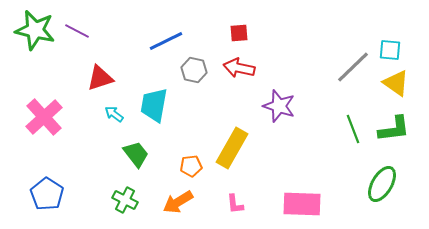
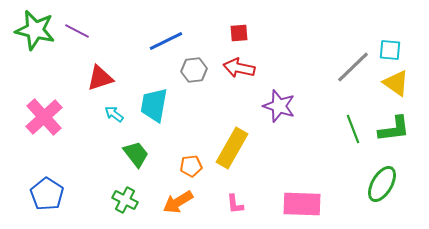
gray hexagon: rotated 20 degrees counterclockwise
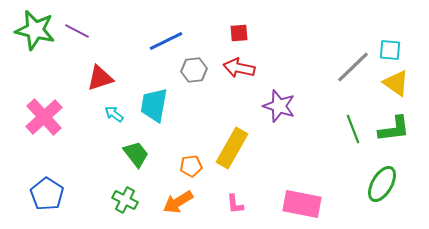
pink rectangle: rotated 9 degrees clockwise
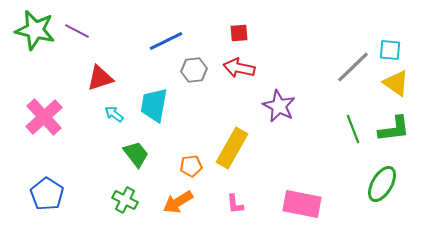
purple star: rotated 8 degrees clockwise
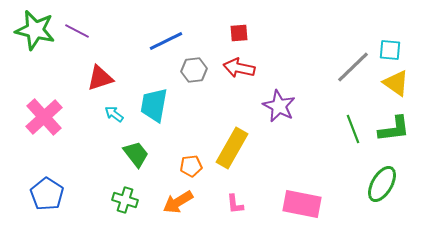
green cross: rotated 10 degrees counterclockwise
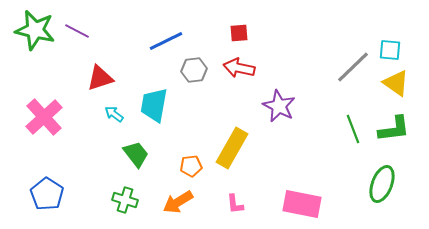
green ellipse: rotated 9 degrees counterclockwise
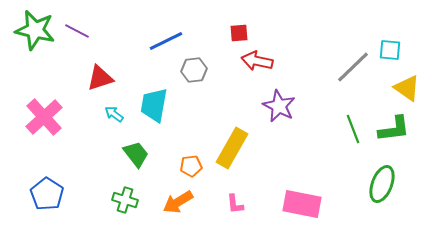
red arrow: moved 18 px right, 7 px up
yellow triangle: moved 11 px right, 5 px down
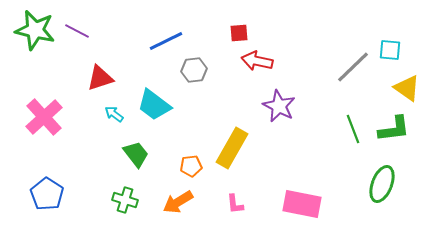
cyan trapezoid: rotated 63 degrees counterclockwise
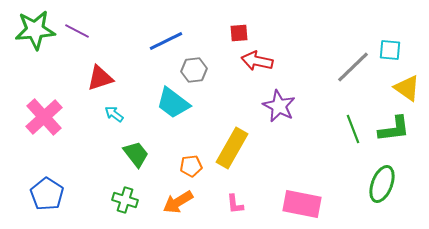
green star: rotated 18 degrees counterclockwise
cyan trapezoid: moved 19 px right, 2 px up
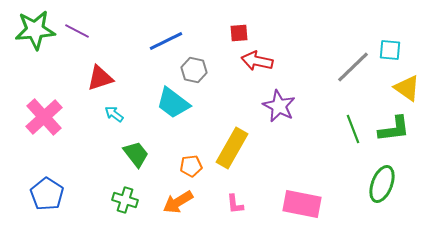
gray hexagon: rotated 20 degrees clockwise
